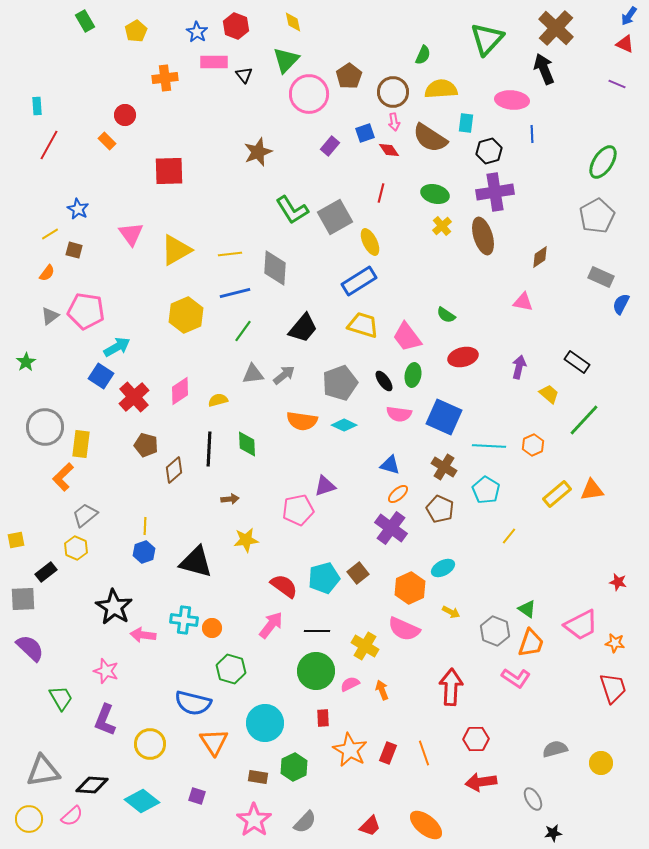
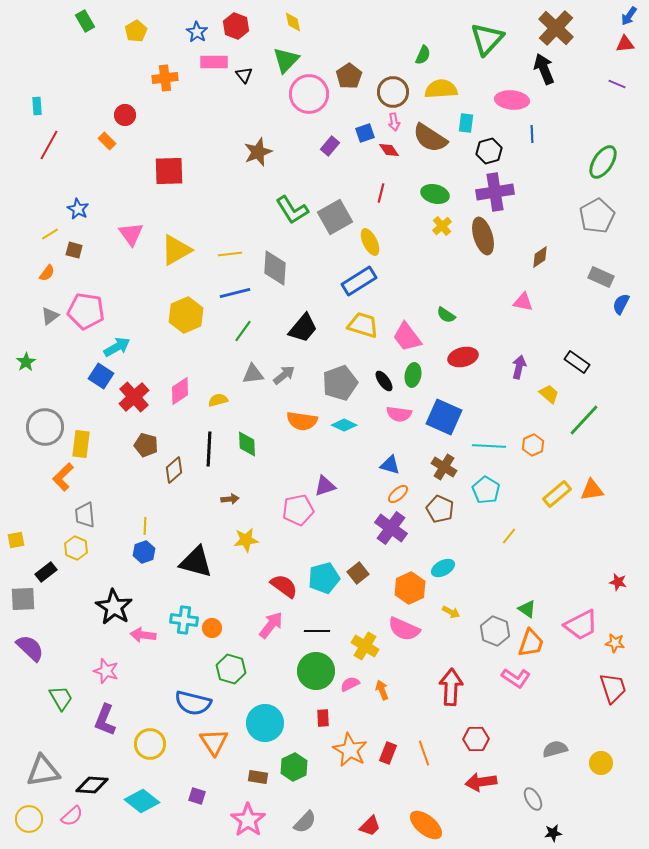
red triangle at (625, 44): rotated 30 degrees counterclockwise
gray trapezoid at (85, 515): rotated 56 degrees counterclockwise
pink star at (254, 820): moved 6 px left
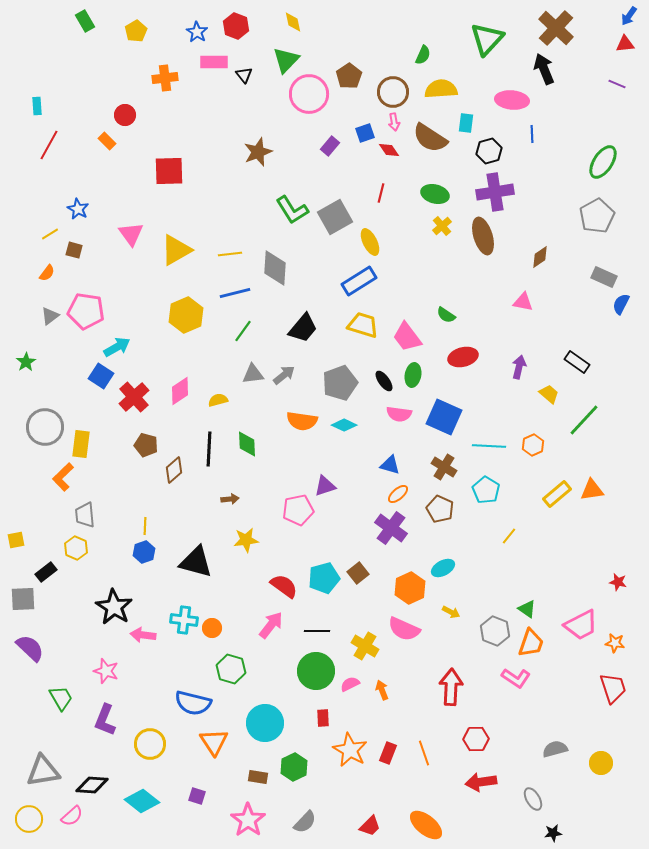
gray rectangle at (601, 277): moved 3 px right
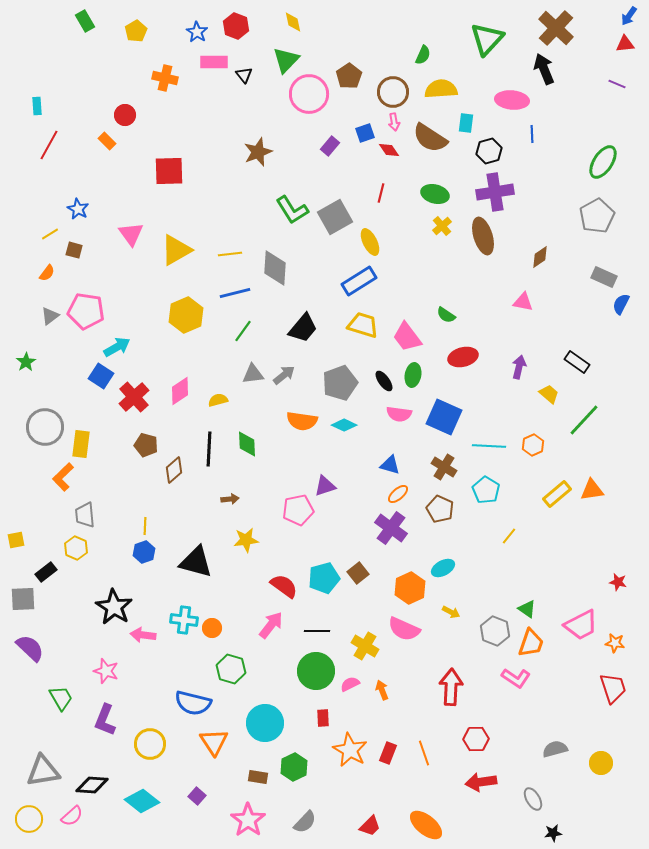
orange cross at (165, 78): rotated 20 degrees clockwise
purple square at (197, 796): rotated 24 degrees clockwise
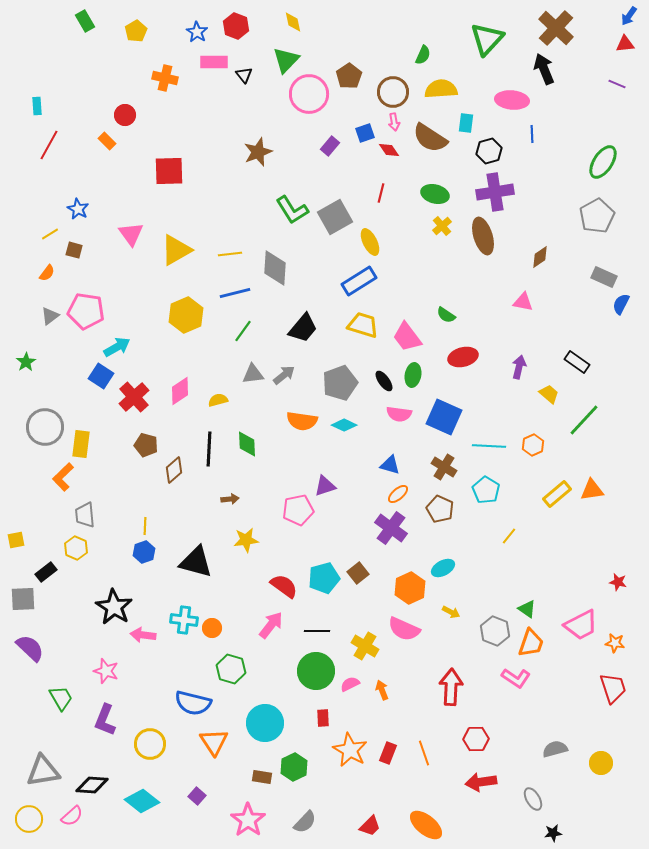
brown rectangle at (258, 777): moved 4 px right
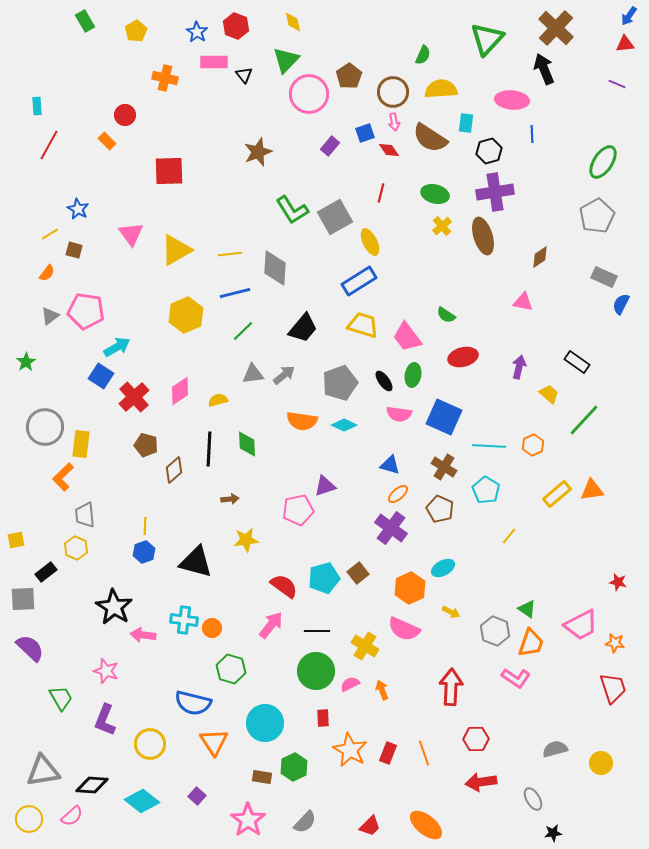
green line at (243, 331): rotated 10 degrees clockwise
